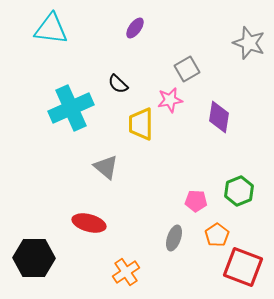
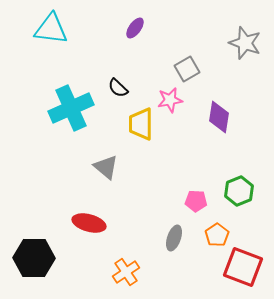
gray star: moved 4 px left
black semicircle: moved 4 px down
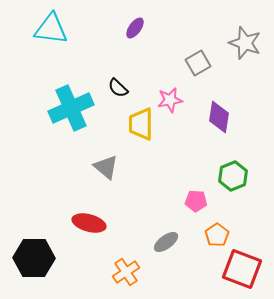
gray square: moved 11 px right, 6 px up
green hexagon: moved 6 px left, 15 px up
gray ellipse: moved 8 px left, 4 px down; rotated 35 degrees clockwise
red square: moved 1 px left, 2 px down
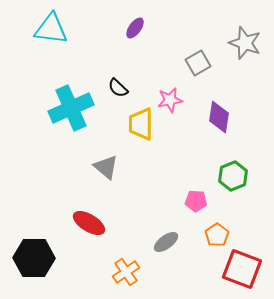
red ellipse: rotated 16 degrees clockwise
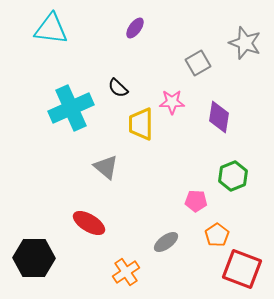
pink star: moved 2 px right, 2 px down; rotated 10 degrees clockwise
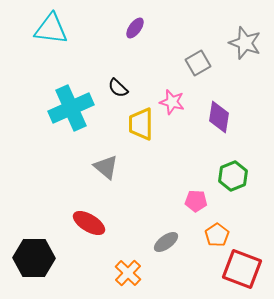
pink star: rotated 15 degrees clockwise
orange cross: moved 2 px right, 1 px down; rotated 12 degrees counterclockwise
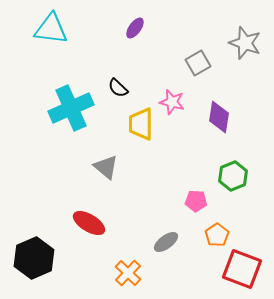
black hexagon: rotated 24 degrees counterclockwise
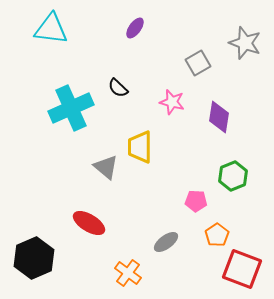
yellow trapezoid: moved 1 px left, 23 px down
orange cross: rotated 8 degrees counterclockwise
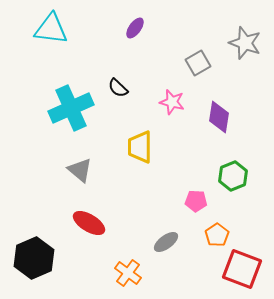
gray triangle: moved 26 px left, 3 px down
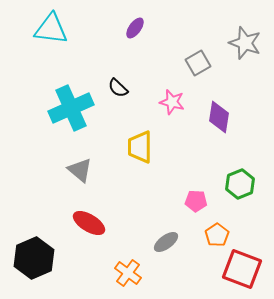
green hexagon: moved 7 px right, 8 px down
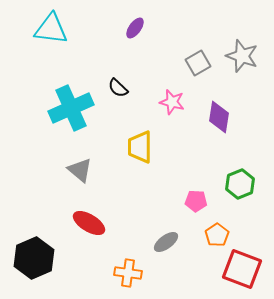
gray star: moved 3 px left, 13 px down
orange cross: rotated 28 degrees counterclockwise
